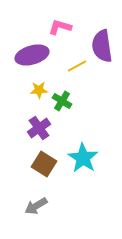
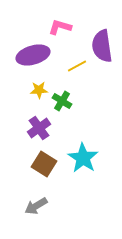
purple ellipse: moved 1 px right
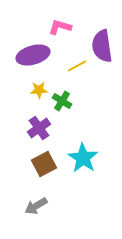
brown square: rotated 30 degrees clockwise
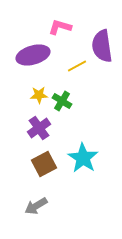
yellow star: moved 5 px down
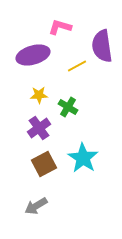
green cross: moved 6 px right, 6 px down
